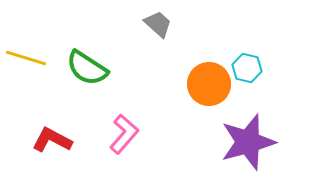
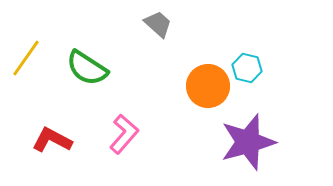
yellow line: rotated 72 degrees counterclockwise
orange circle: moved 1 px left, 2 px down
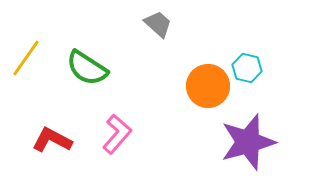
pink L-shape: moved 7 px left
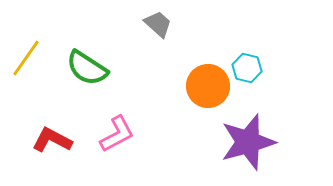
pink L-shape: rotated 21 degrees clockwise
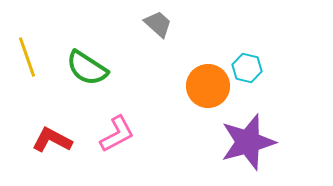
yellow line: moved 1 px right, 1 px up; rotated 54 degrees counterclockwise
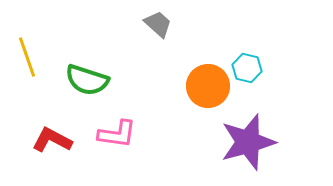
green semicircle: moved 12 px down; rotated 15 degrees counterclockwise
pink L-shape: rotated 36 degrees clockwise
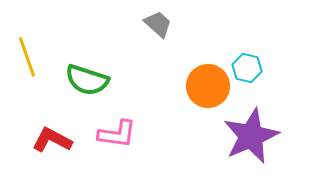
purple star: moved 3 px right, 6 px up; rotated 8 degrees counterclockwise
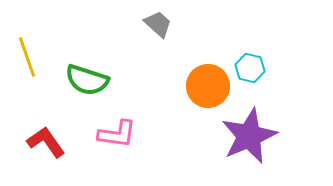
cyan hexagon: moved 3 px right
purple star: moved 2 px left
red L-shape: moved 6 px left, 2 px down; rotated 27 degrees clockwise
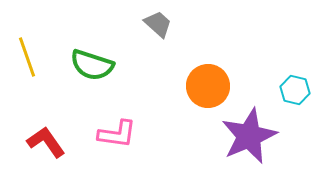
cyan hexagon: moved 45 px right, 22 px down
green semicircle: moved 5 px right, 15 px up
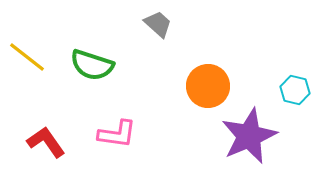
yellow line: rotated 33 degrees counterclockwise
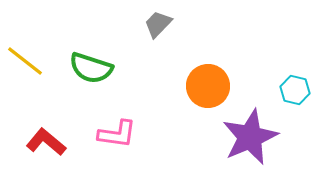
gray trapezoid: rotated 88 degrees counterclockwise
yellow line: moved 2 px left, 4 px down
green semicircle: moved 1 px left, 3 px down
purple star: moved 1 px right, 1 px down
red L-shape: rotated 15 degrees counterclockwise
